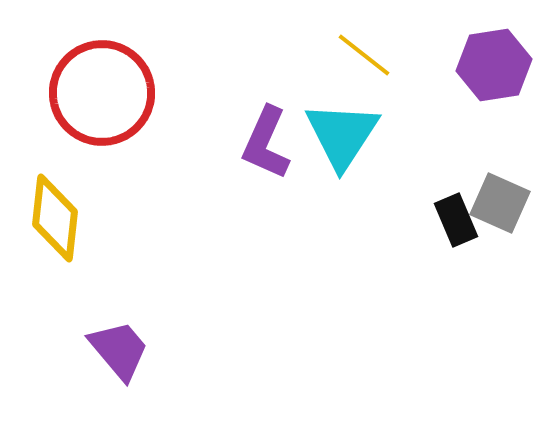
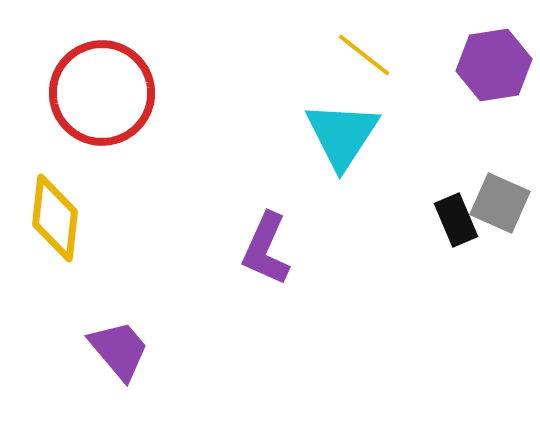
purple L-shape: moved 106 px down
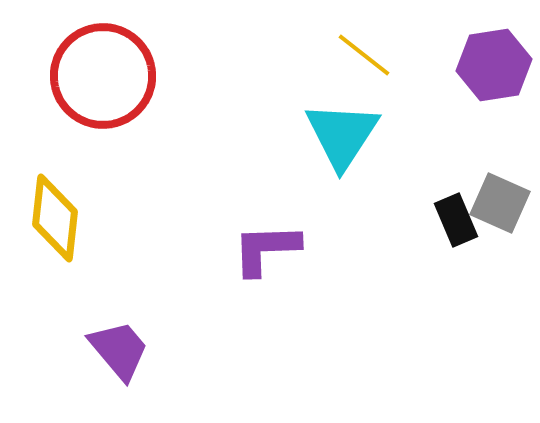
red circle: moved 1 px right, 17 px up
purple L-shape: rotated 64 degrees clockwise
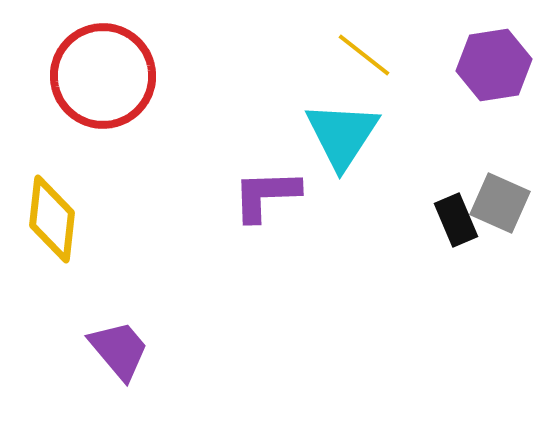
yellow diamond: moved 3 px left, 1 px down
purple L-shape: moved 54 px up
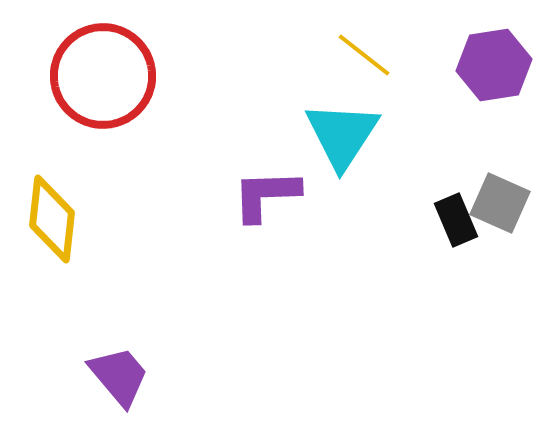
purple trapezoid: moved 26 px down
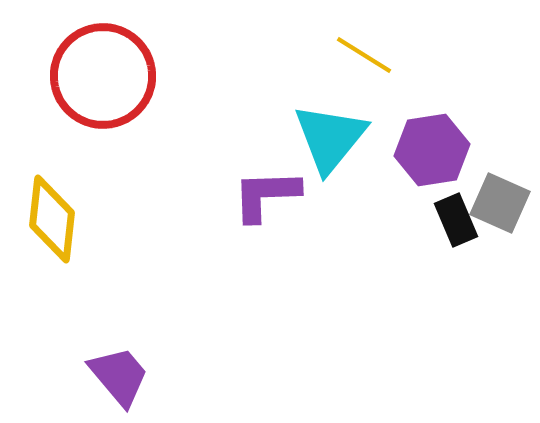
yellow line: rotated 6 degrees counterclockwise
purple hexagon: moved 62 px left, 85 px down
cyan triangle: moved 12 px left, 3 px down; rotated 6 degrees clockwise
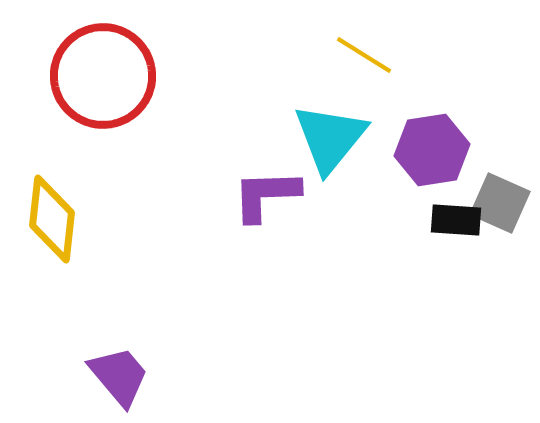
black rectangle: rotated 63 degrees counterclockwise
